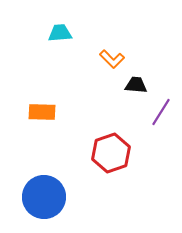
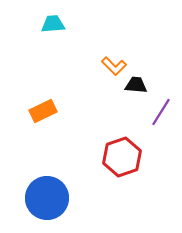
cyan trapezoid: moved 7 px left, 9 px up
orange L-shape: moved 2 px right, 7 px down
orange rectangle: moved 1 px right, 1 px up; rotated 28 degrees counterclockwise
red hexagon: moved 11 px right, 4 px down
blue circle: moved 3 px right, 1 px down
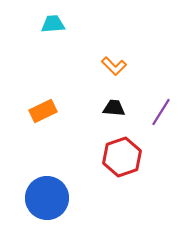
black trapezoid: moved 22 px left, 23 px down
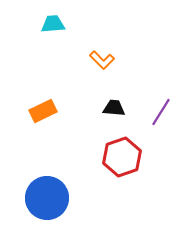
orange L-shape: moved 12 px left, 6 px up
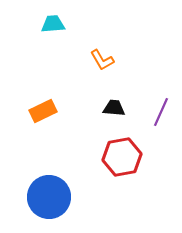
orange L-shape: rotated 15 degrees clockwise
purple line: rotated 8 degrees counterclockwise
red hexagon: rotated 9 degrees clockwise
blue circle: moved 2 px right, 1 px up
